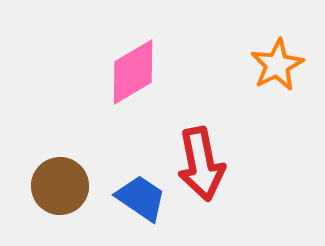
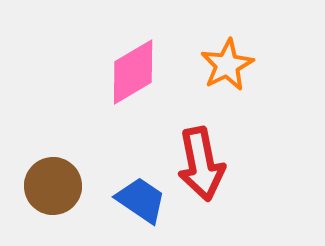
orange star: moved 50 px left
brown circle: moved 7 px left
blue trapezoid: moved 2 px down
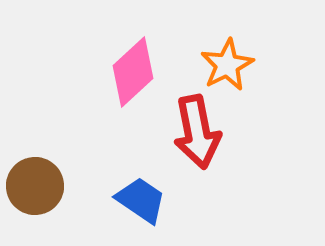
pink diamond: rotated 12 degrees counterclockwise
red arrow: moved 4 px left, 32 px up
brown circle: moved 18 px left
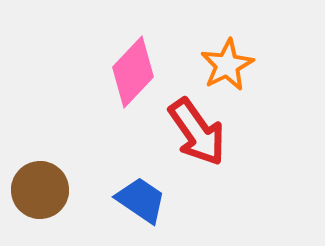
pink diamond: rotated 4 degrees counterclockwise
red arrow: rotated 24 degrees counterclockwise
brown circle: moved 5 px right, 4 px down
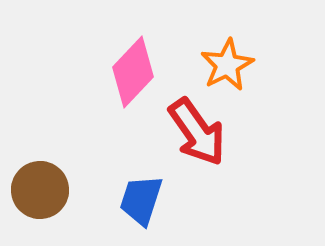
blue trapezoid: rotated 106 degrees counterclockwise
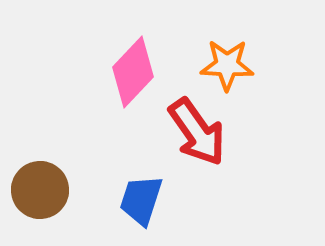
orange star: rotated 30 degrees clockwise
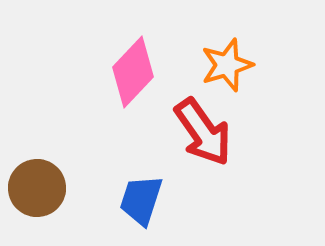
orange star: rotated 20 degrees counterclockwise
red arrow: moved 6 px right
brown circle: moved 3 px left, 2 px up
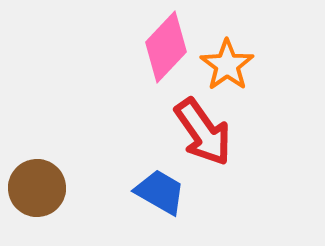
orange star: rotated 18 degrees counterclockwise
pink diamond: moved 33 px right, 25 px up
blue trapezoid: moved 19 px right, 8 px up; rotated 102 degrees clockwise
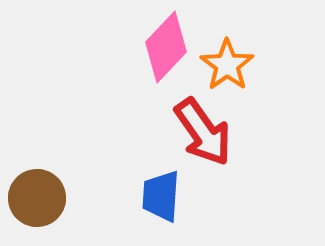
brown circle: moved 10 px down
blue trapezoid: moved 1 px right, 4 px down; rotated 116 degrees counterclockwise
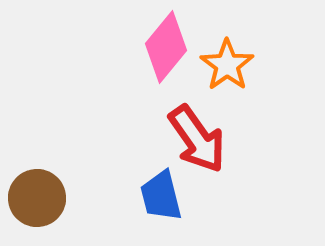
pink diamond: rotated 4 degrees counterclockwise
red arrow: moved 6 px left, 7 px down
blue trapezoid: rotated 18 degrees counterclockwise
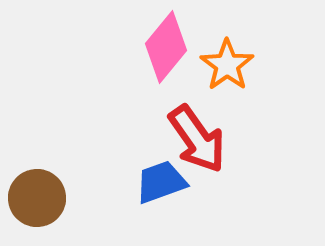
blue trapezoid: moved 14 px up; rotated 84 degrees clockwise
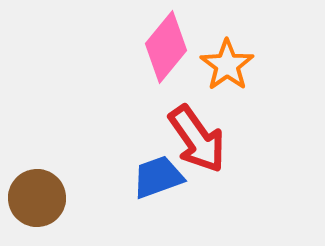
blue trapezoid: moved 3 px left, 5 px up
